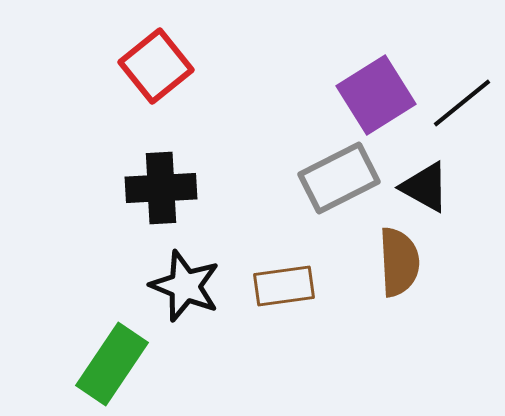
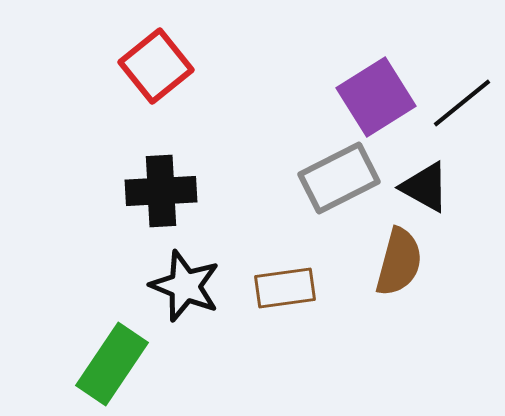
purple square: moved 2 px down
black cross: moved 3 px down
brown semicircle: rotated 18 degrees clockwise
brown rectangle: moved 1 px right, 2 px down
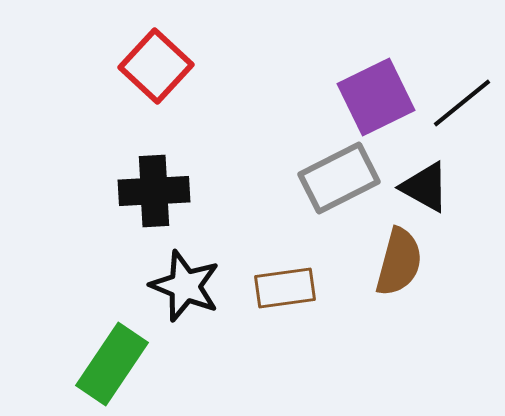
red square: rotated 8 degrees counterclockwise
purple square: rotated 6 degrees clockwise
black cross: moved 7 px left
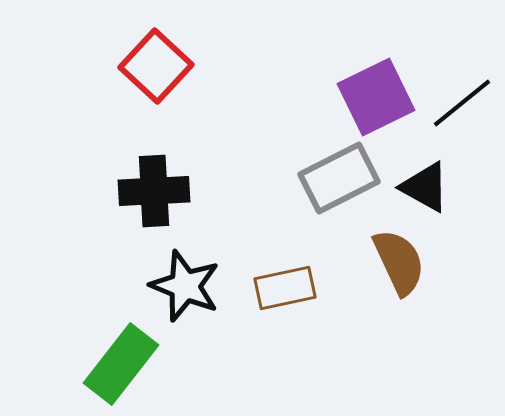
brown semicircle: rotated 40 degrees counterclockwise
brown rectangle: rotated 4 degrees counterclockwise
green rectangle: moved 9 px right; rotated 4 degrees clockwise
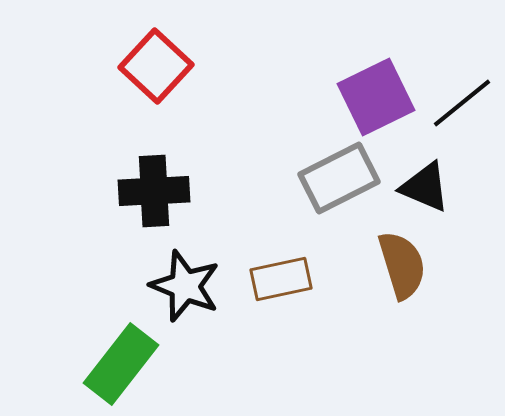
black triangle: rotated 6 degrees counterclockwise
brown semicircle: moved 3 px right, 3 px down; rotated 8 degrees clockwise
brown rectangle: moved 4 px left, 9 px up
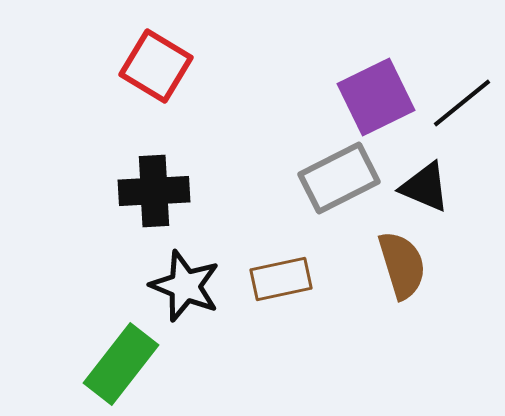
red square: rotated 12 degrees counterclockwise
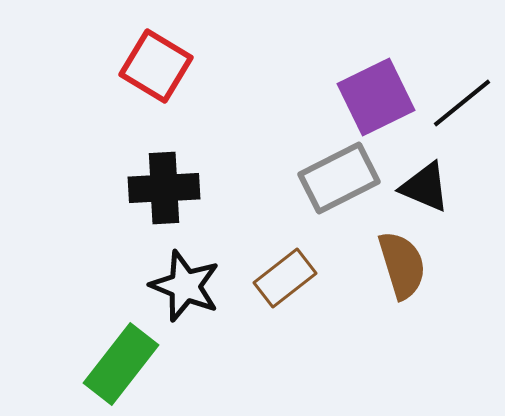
black cross: moved 10 px right, 3 px up
brown rectangle: moved 4 px right, 1 px up; rotated 26 degrees counterclockwise
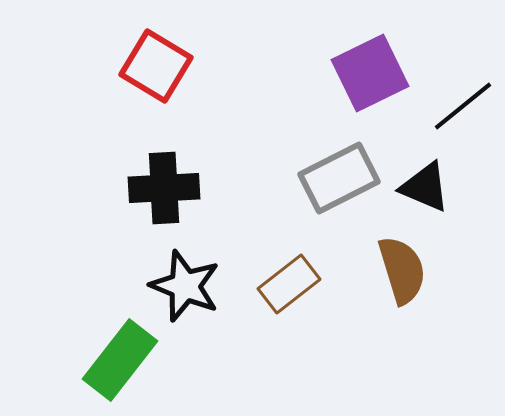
purple square: moved 6 px left, 24 px up
black line: moved 1 px right, 3 px down
brown semicircle: moved 5 px down
brown rectangle: moved 4 px right, 6 px down
green rectangle: moved 1 px left, 4 px up
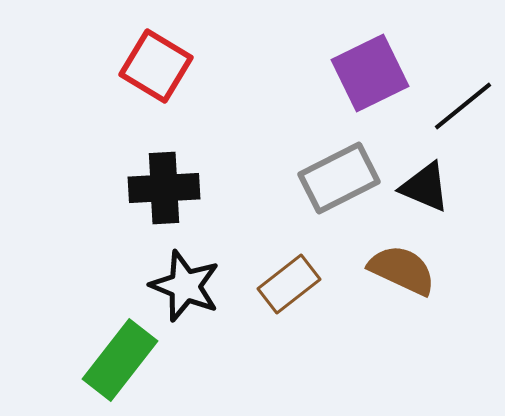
brown semicircle: rotated 48 degrees counterclockwise
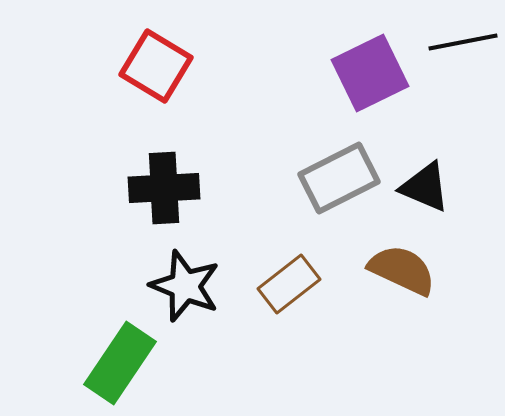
black line: moved 64 px up; rotated 28 degrees clockwise
green rectangle: moved 3 px down; rotated 4 degrees counterclockwise
